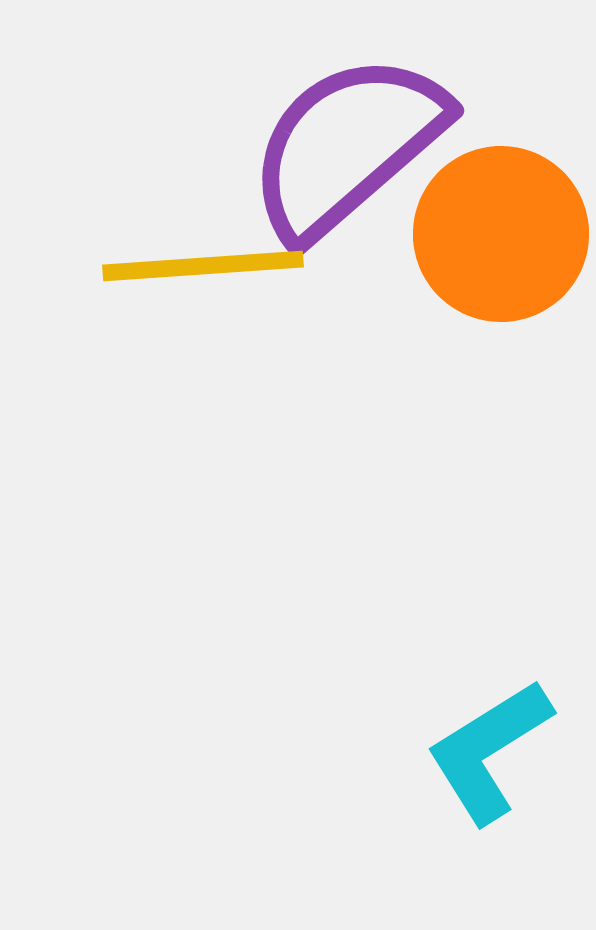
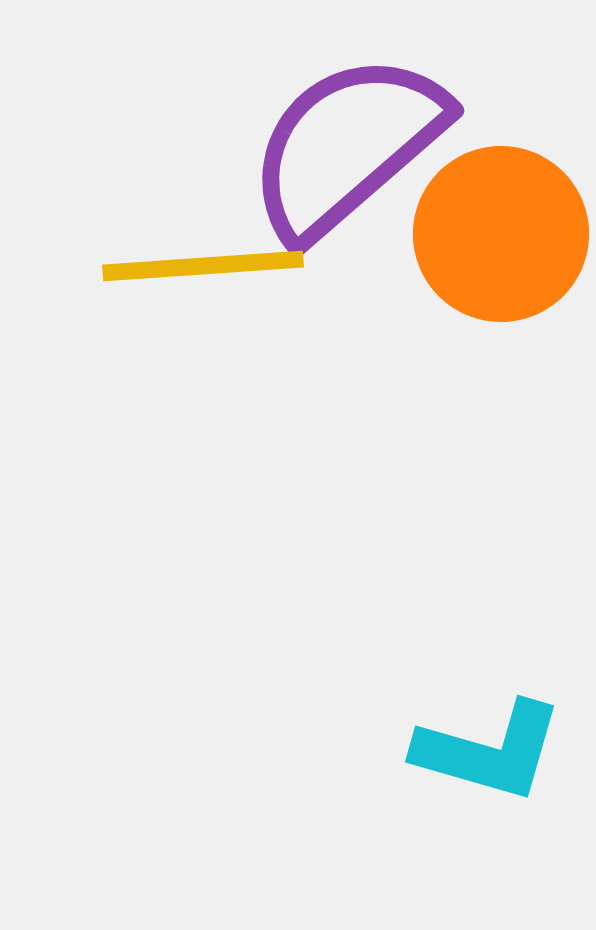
cyan L-shape: rotated 132 degrees counterclockwise
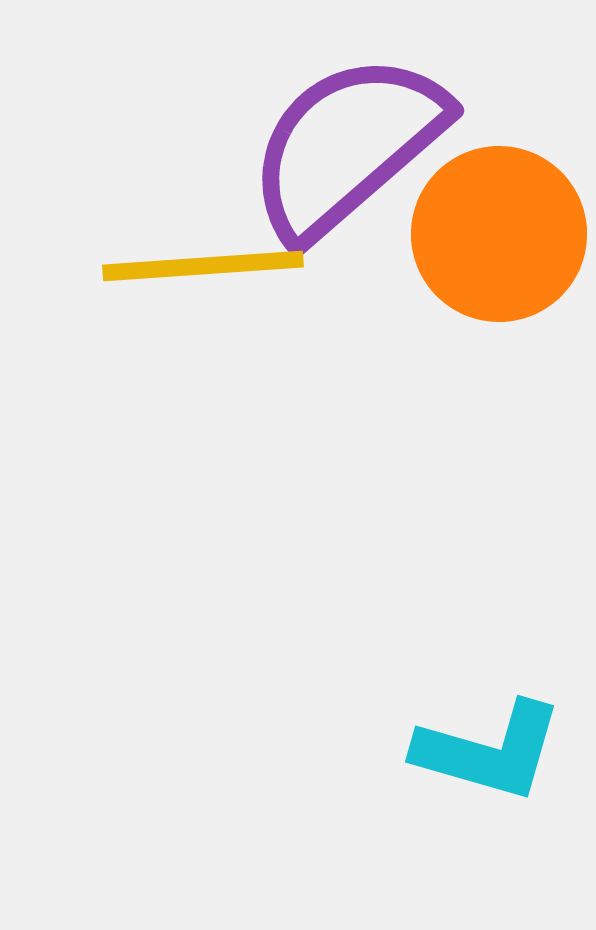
orange circle: moved 2 px left
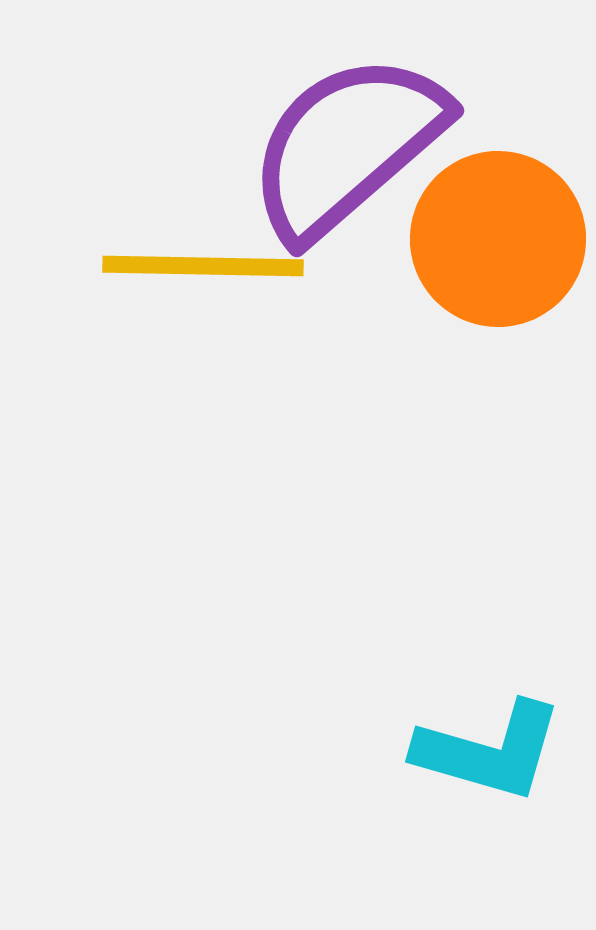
orange circle: moved 1 px left, 5 px down
yellow line: rotated 5 degrees clockwise
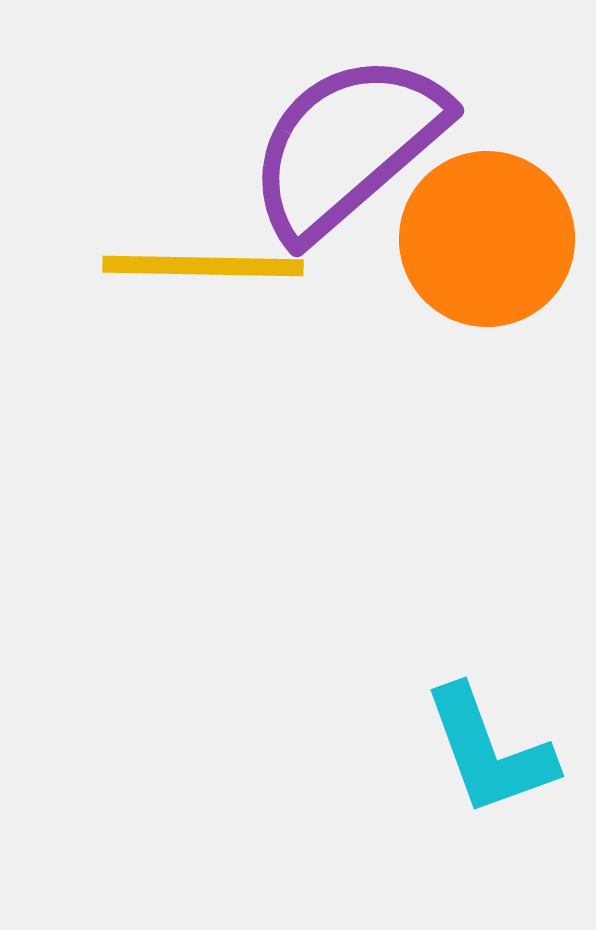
orange circle: moved 11 px left
cyan L-shape: rotated 54 degrees clockwise
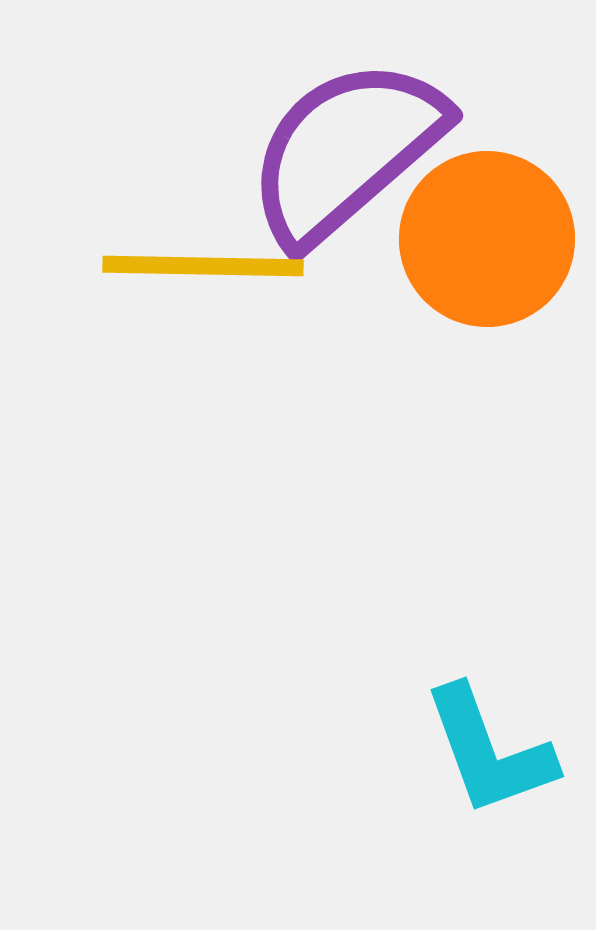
purple semicircle: moved 1 px left, 5 px down
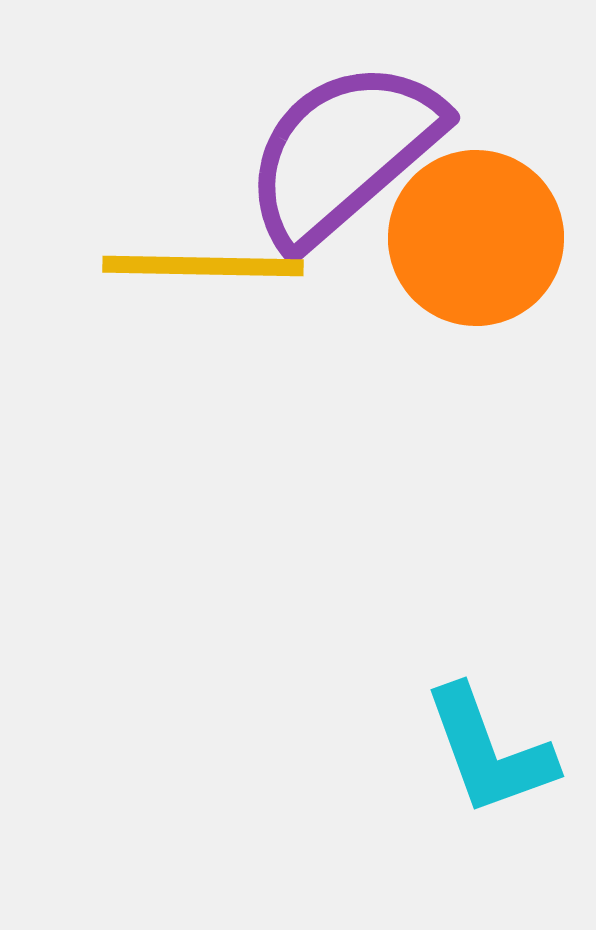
purple semicircle: moved 3 px left, 2 px down
orange circle: moved 11 px left, 1 px up
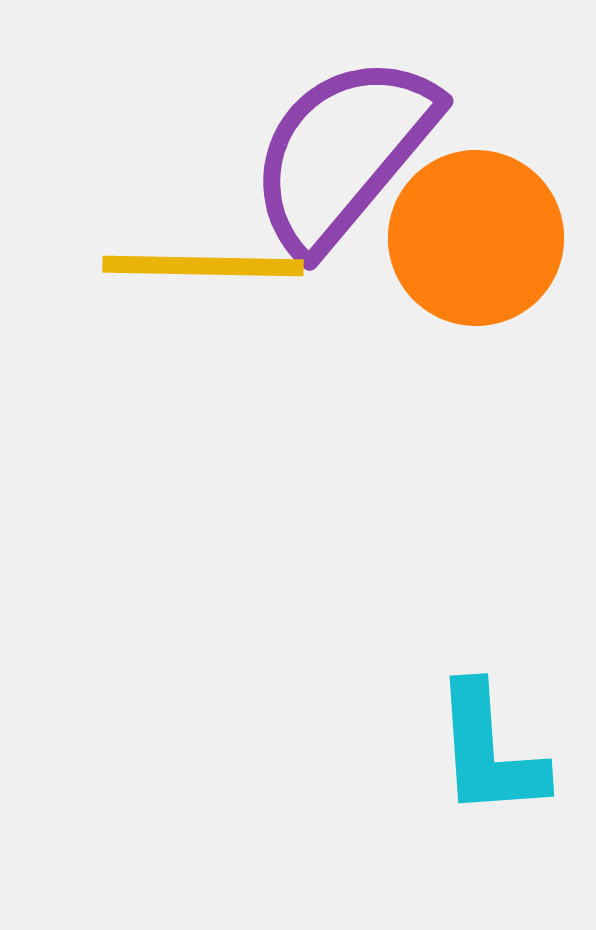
purple semicircle: rotated 9 degrees counterclockwise
cyan L-shape: rotated 16 degrees clockwise
